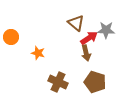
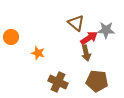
brown pentagon: moved 2 px right, 1 px up; rotated 10 degrees counterclockwise
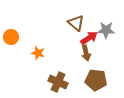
brown pentagon: moved 1 px left, 1 px up
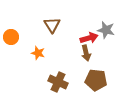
brown triangle: moved 24 px left, 2 px down; rotated 18 degrees clockwise
gray star: rotated 12 degrees clockwise
red arrow: rotated 18 degrees clockwise
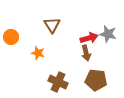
gray star: moved 2 px right, 4 px down
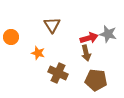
brown cross: moved 9 px up
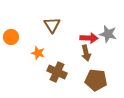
red arrow: rotated 18 degrees clockwise
brown cross: moved 1 px left, 1 px up
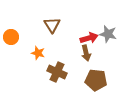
red arrow: rotated 18 degrees counterclockwise
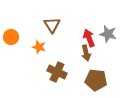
red arrow: rotated 96 degrees counterclockwise
orange star: moved 1 px right, 6 px up
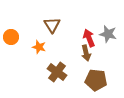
brown cross: rotated 12 degrees clockwise
